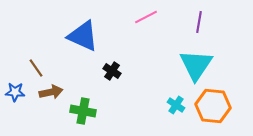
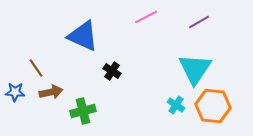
purple line: rotated 50 degrees clockwise
cyan triangle: moved 1 px left, 4 px down
green cross: rotated 25 degrees counterclockwise
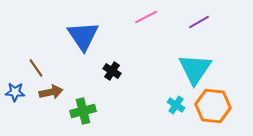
blue triangle: rotated 32 degrees clockwise
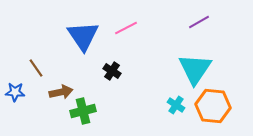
pink line: moved 20 px left, 11 px down
brown arrow: moved 10 px right
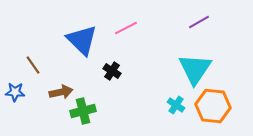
blue triangle: moved 1 px left, 4 px down; rotated 12 degrees counterclockwise
brown line: moved 3 px left, 3 px up
